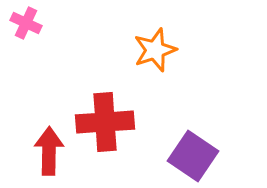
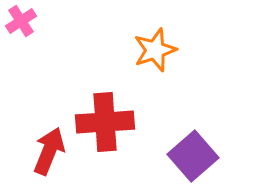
pink cross: moved 5 px left, 2 px up; rotated 32 degrees clockwise
red arrow: rotated 21 degrees clockwise
purple square: rotated 15 degrees clockwise
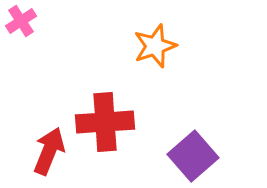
orange star: moved 4 px up
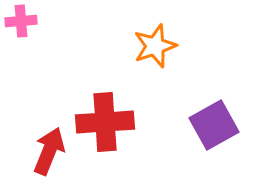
pink cross: rotated 28 degrees clockwise
purple square: moved 21 px right, 31 px up; rotated 12 degrees clockwise
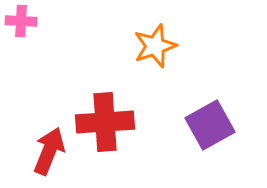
pink cross: rotated 8 degrees clockwise
purple square: moved 4 px left
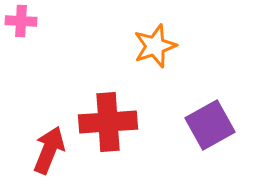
red cross: moved 3 px right
red arrow: moved 1 px up
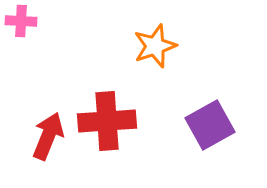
red cross: moved 1 px left, 1 px up
red arrow: moved 1 px left, 14 px up
